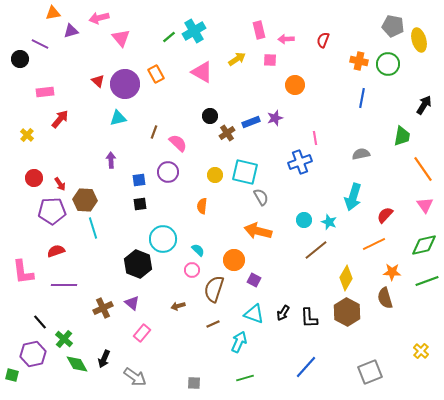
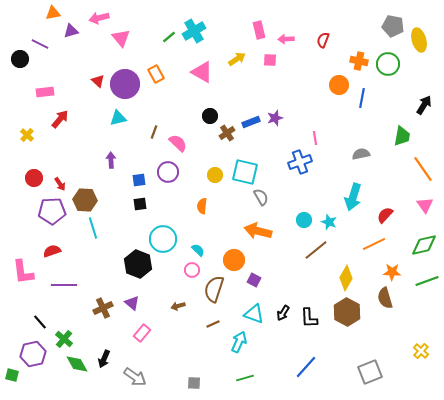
orange circle at (295, 85): moved 44 px right
red semicircle at (56, 251): moved 4 px left
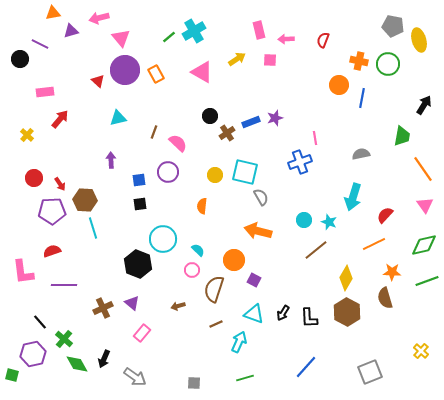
purple circle at (125, 84): moved 14 px up
brown line at (213, 324): moved 3 px right
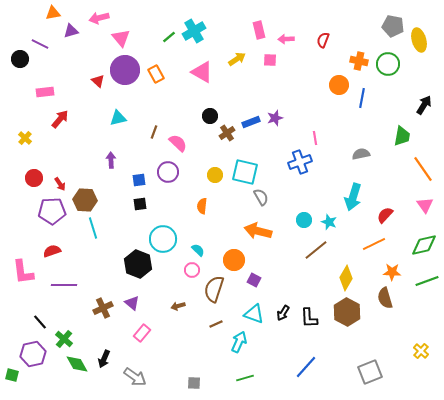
yellow cross at (27, 135): moved 2 px left, 3 px down
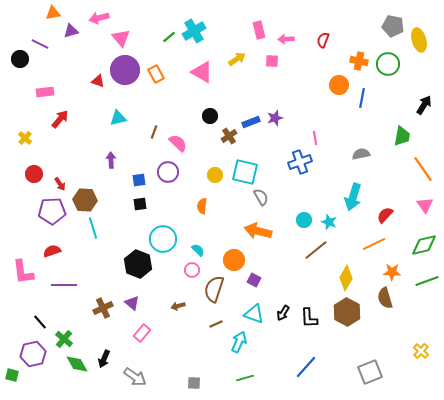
pink square at (270, 60): moved 2 px right, 1 px down
red triangle at (98, 81): rotated 24 degrees counterclockwise
brown cross at (227, 133): moved 2 px right, 3 px down
red circle at (34, 178): moved 4 px up
